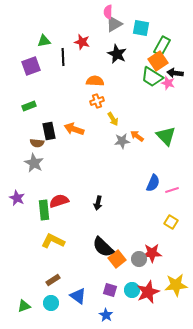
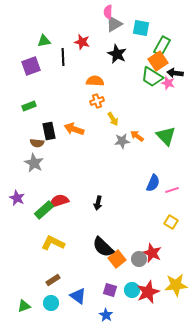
green rectangle at (44, 210): rotated 54 degrees clockwise
yellow L-shape at (53, 241): moved 2 px down
red star at (152, 253): rotated 24 degrees clockwise
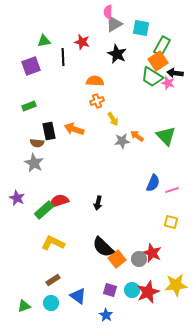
yellow square at (171, 222): rotated 16 degrees counterclockwise
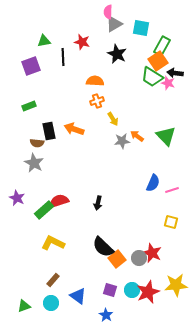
gray circle at (139, 259): moved 1 px up
brown rectangle at (53, 280): rotated 16 degrees counterclockwise
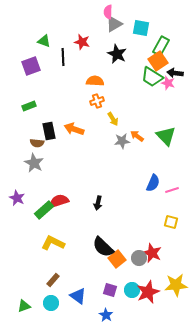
green triangle at (44, 41): rotated 32 degrees clockwise
green rectangle at (162, 46): moved 1 px left
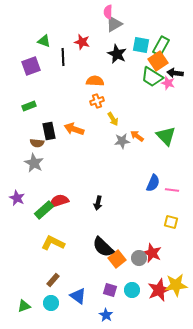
cyan square at (141, 28): moved 17 px down
pink line at (172, 190): rotated 24 degrees clockwise
red star at (148, 292): moved 11 px right, 2 px up
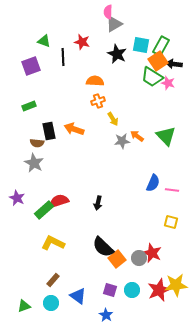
black arrow at (175, 73): moved 1 px left, 9 px up
orange cross at (97, 101): moved 1 px right
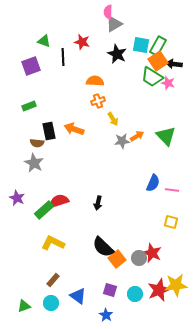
green rectangle at (161, 46): moved 3 px left
orange arrow at (137, 136): rotated 112 degrees clockwise
cyan circle at (132, 290): moved 3 px right, 4 px down
